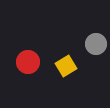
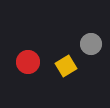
gray circle: moved 5 px left
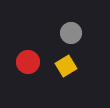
gray circle: moved 20 px left, 11 px up
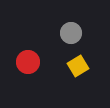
yellow square: moved 12 px right
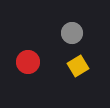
gray circle: moved 1 px right
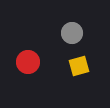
yellow square: moved 1 px right; rotated 15 degrees clockwise
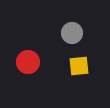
yellow square: rotated 10 degrees clockwise
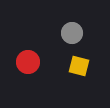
yellow square: rotated 20 degrees clockwise
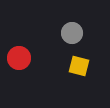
red circle: moved 9 px left, 4 px up
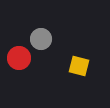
gray circle: moved 31 px left, 6 px down
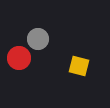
gray circle: moved 3 px left
